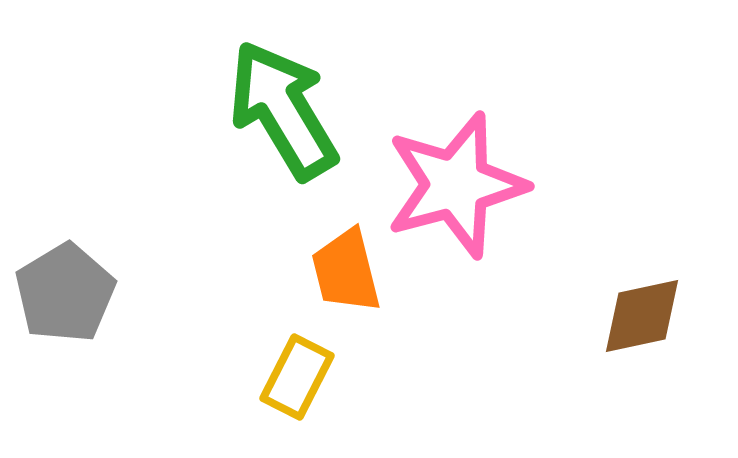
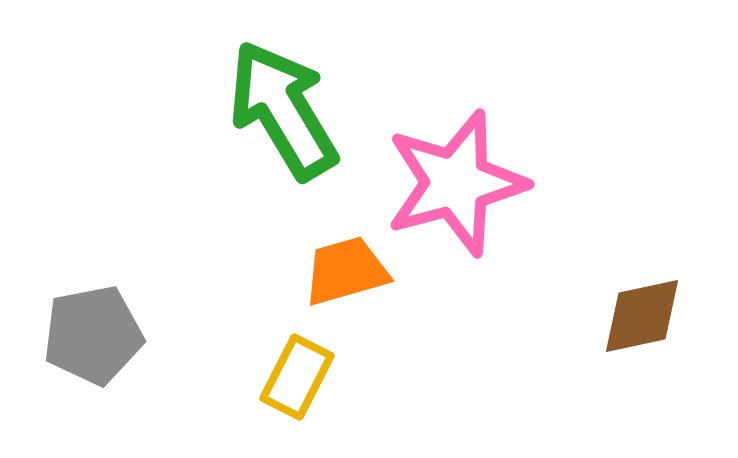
pink star: moved 2 px up
orange trapezoid: rotated 88 degrees clockwise
gray pentagon: moved 28 px right, 42 px down; rotated 20 degrees clockwise
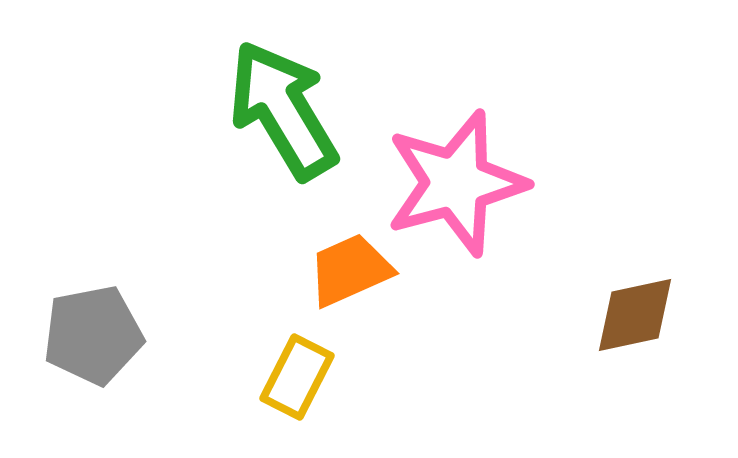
orange trapezoid: moved 4 px right, 1 px up; rotated 8 degrees counterclockwise
brown diamond: moved 7 px left, 1 px up
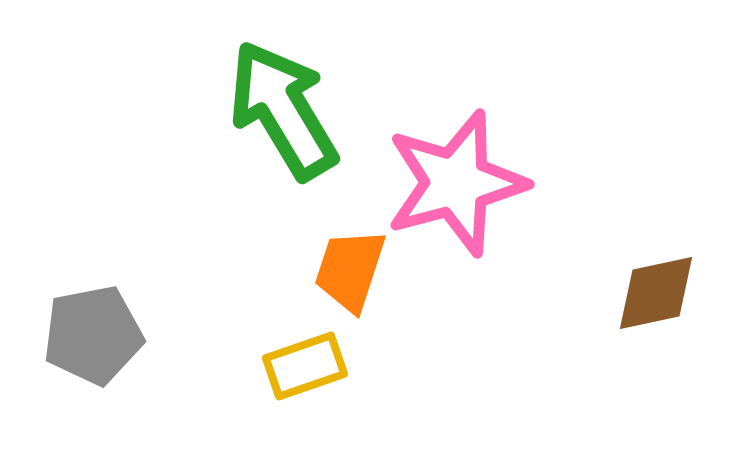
orange trapezoid: rotated 48 degrees counterclockwise
brown diamond: moved 21 px right, 22 px up
yellow rectangle: moved 8 px right, 11 px up; rotated 44 degrees clockwise
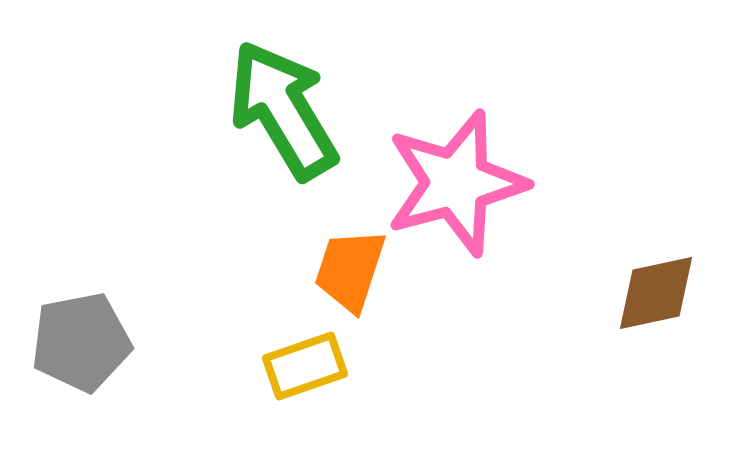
gray pentagon: moved 12 px left, 7 px down
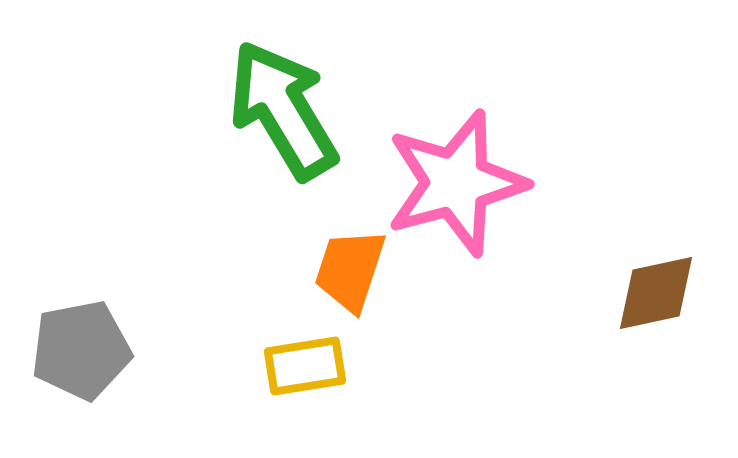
gray pentagon: moved 8 px down
yellow rectangle: rotated 10 degrees clockwise
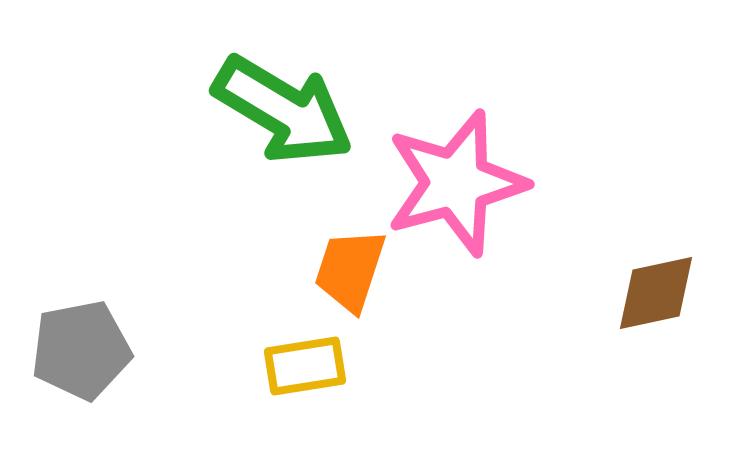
green arrow: rotated 152 degrees clockwise
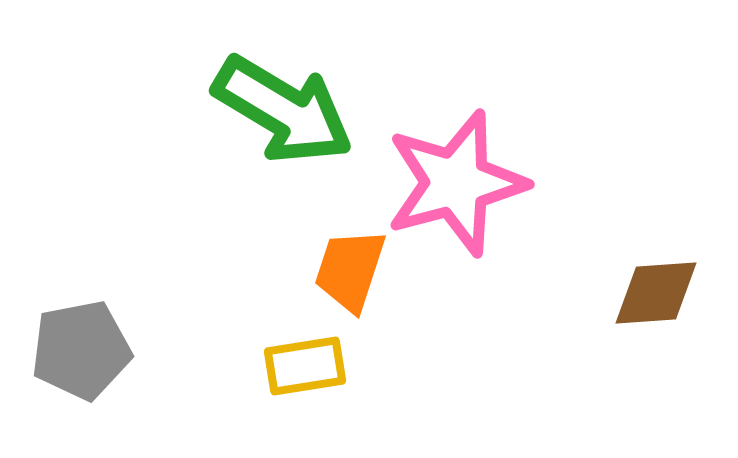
brown diamond: rotated 8 degrees clockwise
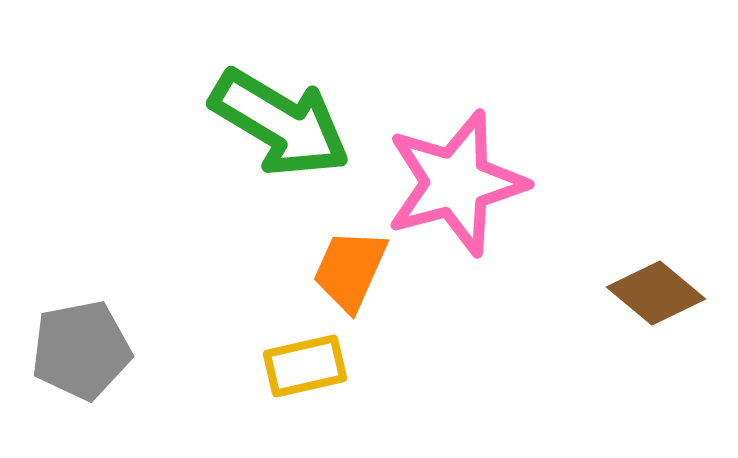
green arrow: moved 3 px left, 13 px down
orange trapezoid: rotated 6 degrees clockwise
brown diamond: rotated 44 degrees clockwise
yellow rectangle: rotated 4 degrees counterclockwise
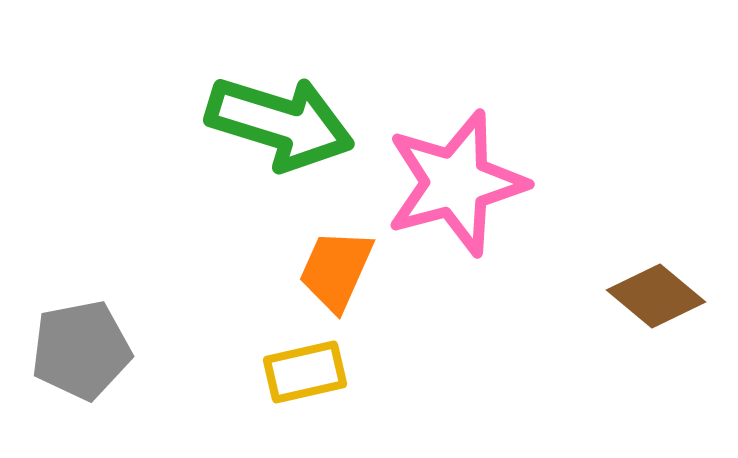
green arrow: rotated 14 degrees counterclockwise
orange trapezoid: moved 14 px left
brown diamond: moved 3 px down
yellow rectangle: moved 6 px down
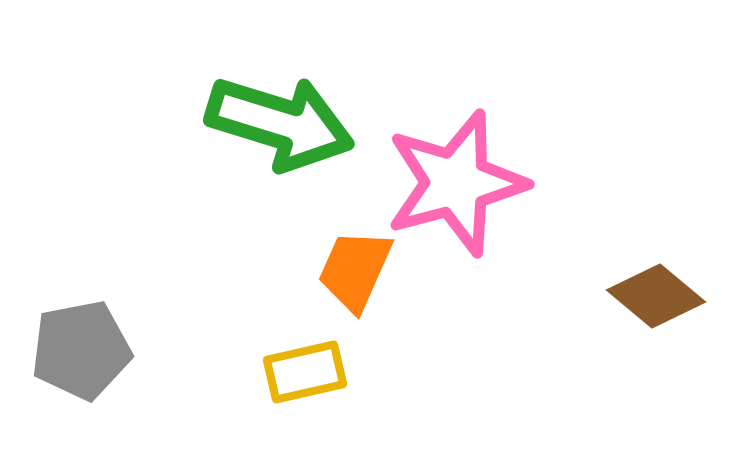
orange trapezoid: moved 19 px right
